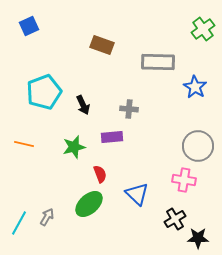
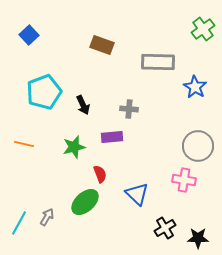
blue square: moved 9 px down; rotated 18 degrees counterclockwise
green ellipse: moved 4 px left, 2 px up
black cross: moved 10 px left, 9 px down
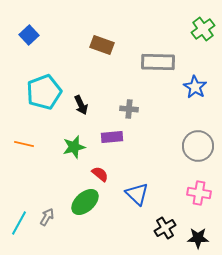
black arrow: moved 2 px left
red semicircle: rotated 30 degrees counterclockwise
pink cross: moved 15 px right, 13 px down
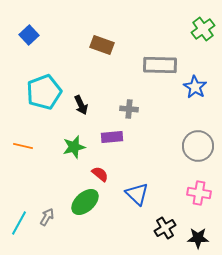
gray rectangle: moved 2 px right, 3 px down
orange line: moved 1 px left, 2 px down
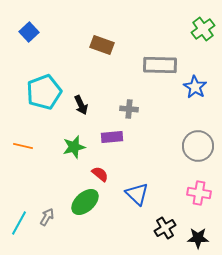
blue square: moved 3 px up
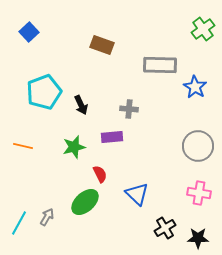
red semicircle: rotated 24 degrees clockwise
